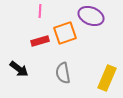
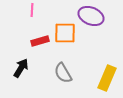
pink line: moved 8 px left, 1 px up
orange square: rotated 20 degrees clockwise
black arrow: moved 2 px right, 1 px up; rotated 96 degrees counterclockwise
gray semicircle: rotated 20 degrees counterclockwise
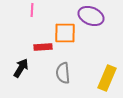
red rectangle: moved 3 px right, 6 px down; rotated 12 degrees clockwise
gray semicircle: rotated 25 degrees clockwise
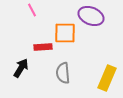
pink line: rotated 32 degrees counterclockwise
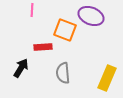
pink line: rotated 32 degrees clockwise
orange square: moved 3 px up; rotated 20 degrees clockwise
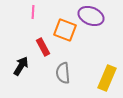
pink line: moved 1 px right, 2 px down
red rectangle: rotated 66 degrees clockwise
black arrow: moved 2 px up
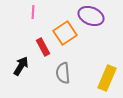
orange square: moved 3 px down; rotated 35 degrees clockwise
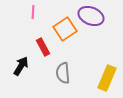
orange square: moved 4 px up
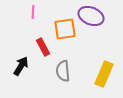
orange square: rotated 25 degrees clockwise
gray semicircle: moved 2 px up
yellow rectangle: moved 3 px left, 4 px up
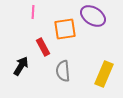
purple ellipse: moved 2 px right; rotated 10 degrees clockwise
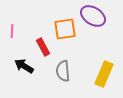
pink line: moved 21 px left, 19 px down
black arrow: moved 3 px right; rotated 90 degrees counterclockwise
